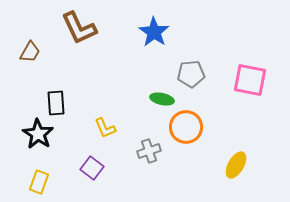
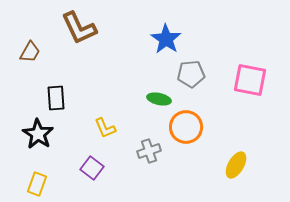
blue star: moved 12 px right, 7 px down
green ellipse: moved 3 px left
black rectangle: moved 5 px up
yellow rectangle: moved 2 px left, 2 px down
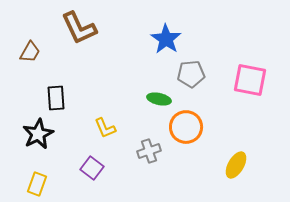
black star: rotated 12 degrees clockwise
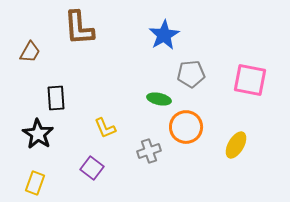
brown L-shape: rotated 21 degrees clockwise
blue star: moved 2 px left, 4 px up; rotated 8 degrees clockwise
black star: rotated 12 degrees counterclockwise
yellow ellipse: moved 20 px up
yellow rectangle: moved 2 px left, 1 px up
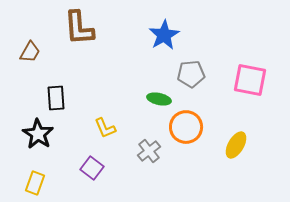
gray cross: rotated 20 degrees counterclockwise
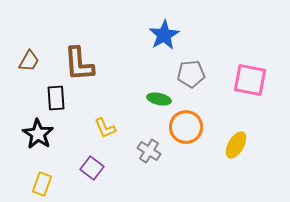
brown L-shape: moved 36 px down
brown trapezoid: moved 1 px left, 9 px down
gray cross: rotated 20 degrees counterclockwise
yellow rectangle: moved 7 px right, 1 px down
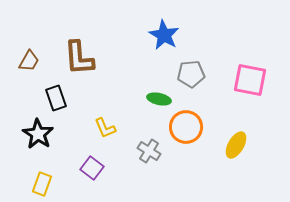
blue star: rotated 12 degrees counterclockwise
brown L-shape: moved 6 px up
black rectangle: rotated 15 degrees counterclockwise
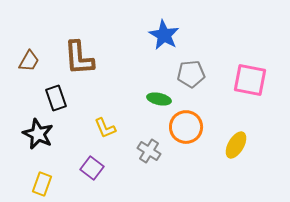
black star: rotated 8 degrees counterclockwise
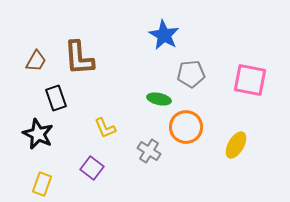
brown trapezoid: moved 7 px right
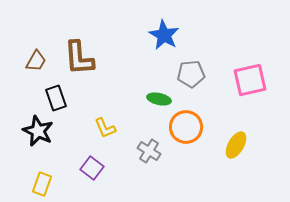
pink square: rotated 24 degrees counterclockwise
black star: moved 3 px up
